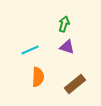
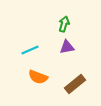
purple triangle: rotated 28 degrees counterclockwise
orange semicircle: rotated 108 degrees clockwise
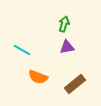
cyan line: moved 8 px left; rotated 54 degrees clockwise
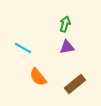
green arrow: moved 1 px right
cyan line: moved 1 px right, 2 px up
orange semicircle: rotated 30 degrees clockwise
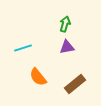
cyan line: rotated 48 degrees counterclockwise
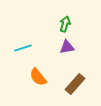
brown rectangle: rotated 10 degrees counterclockwise
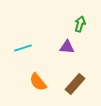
green arrow: moved 15 px right
purple triangle: rotated 14 degrees clockwise
orange semicircle: moved 5 px down
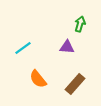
cyan line: rotated 18 degrees counterclockwise
orange semicircle: moved 3 px up
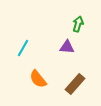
green arrow: moved 2 px left
cyan line: rotated 24 degrees counterclockwise
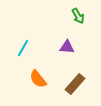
green arrow: moved 8 px up; rotated 133 degrees clockwise
